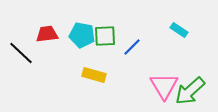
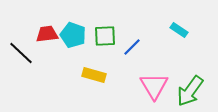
cyan pentagon: moved 9 px left; rotated 10 degrees clockwise
pink triangle: moved 10 px left
green arrow: rotated 12 degrees counterclockwise
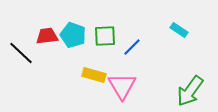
red trapezoid: moved 2 px down
pink triangle: moved 32 px left
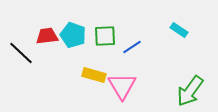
blue line: rotated 12 degrees clockwise
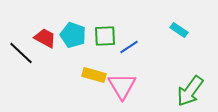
red trapezoid: moved 2 px left, 2 px down; rotated 35 degrees clockwise
blue line: moved 3 px left
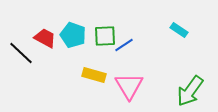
blue line: moved 5 px left, 2 px up
pink triangle: moved 7 px right
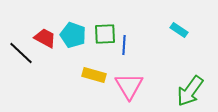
green square: moved 2 px up
blue line: rotated 54 degrees counterclockwise
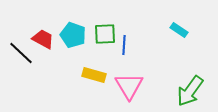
red trapezoid: moved 2 px left, 1 px down
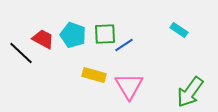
blue line: rotated 54 degrees clockwise
green arrow: moved 1 px down
